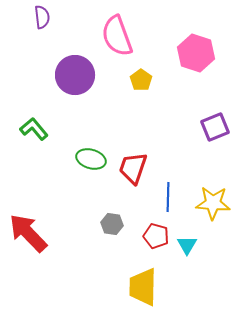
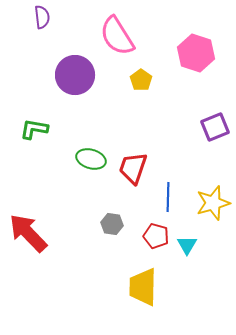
pink semicircle: rotated 12 degrees counterclockwise
green L-shape: rotated 40 degrees counterclockwise
yellow star: rotated 20 degrees counterclockwise
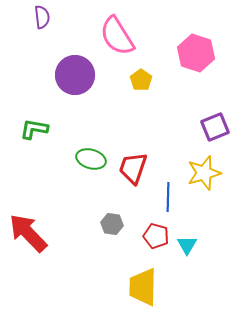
yellow star: moved 9 px left, 30 px up
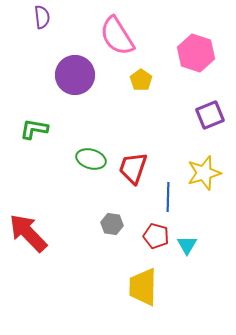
purple square: moved 5 px left, 12 px up
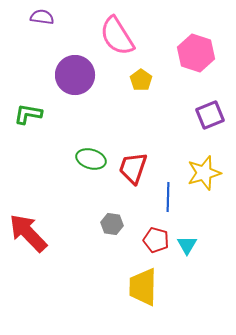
purple semicircle: rotated 75 degrees counterclockwise
green L-shape: moved 6 px left, 15 px up
red pentagon: moved 4 px down
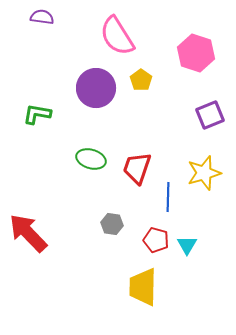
purple circle: moved 21 px right, 13 px down
green L-shape: moved 9 px right
red trapezoid: moved 4 px right
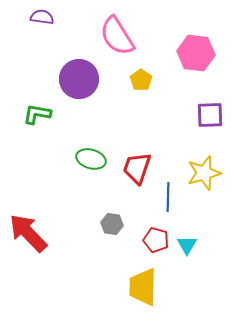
pink hexagon: rotated 12 degrees counterclockwise
purple circle: moved 17 px left, 9 px up
purple square: rotated 20 degrees clockwise
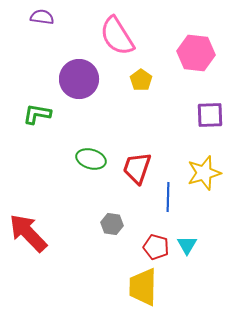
red pentagon: moved 7 px down
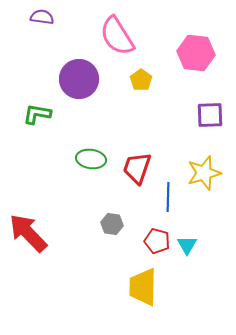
green ellipse: rotated 8 degrees counterclockwise
red pentagon: moved 1 px right, 6 px up
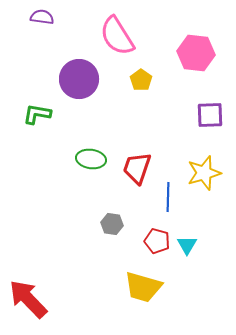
red arrow: moved 66 px down
yellow trapezoid: rotated 75 degrees counterclockwise
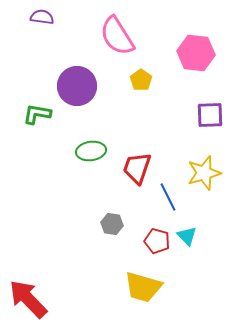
purple circle: moved 2 px left, 7 px down
green ellipse: moved 8 px up; rotated 16 degrees counterclockwise
blue line: rotated 28 degrees counterclockwise
cyan triangle: moved 9 px up; rotated 15 degrees counterclockwise
